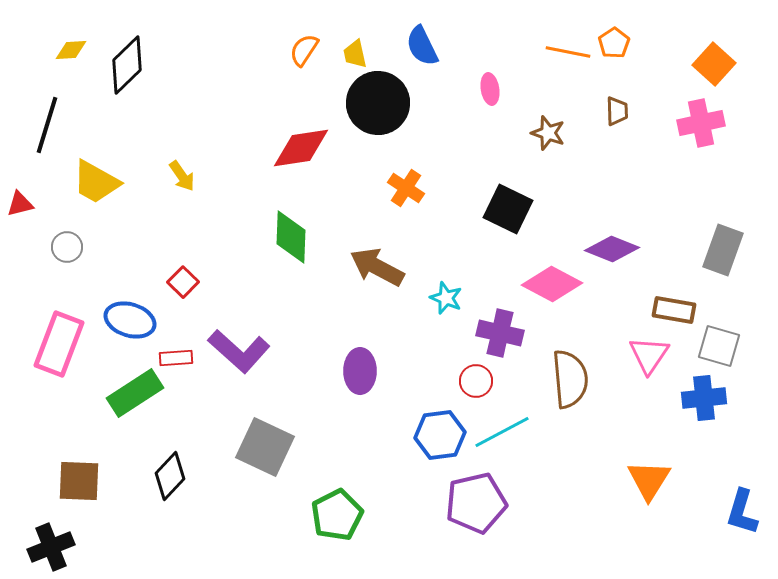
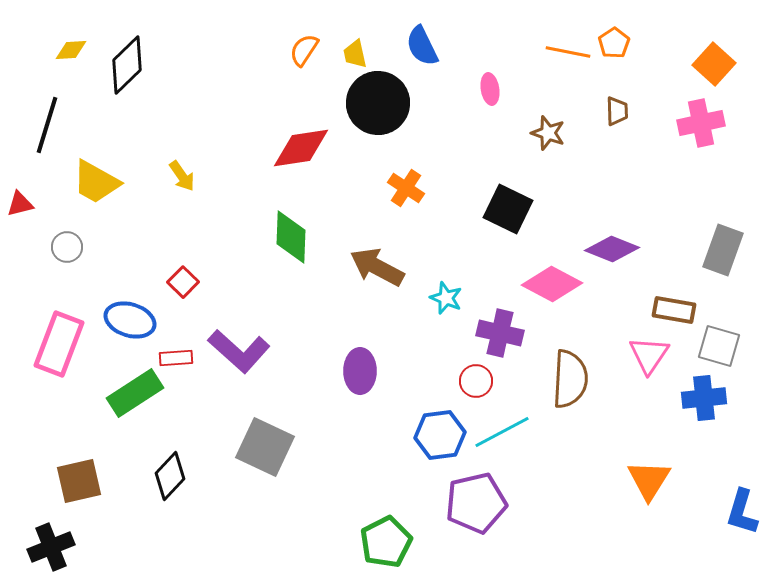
brown semicircle at (570, 379): rotated 8 degrees clockwise
brown square at (79, 481): rotated 15 degrees counterclockwise
green pentagon at (337, 515): moved 49 px right, 27 px down
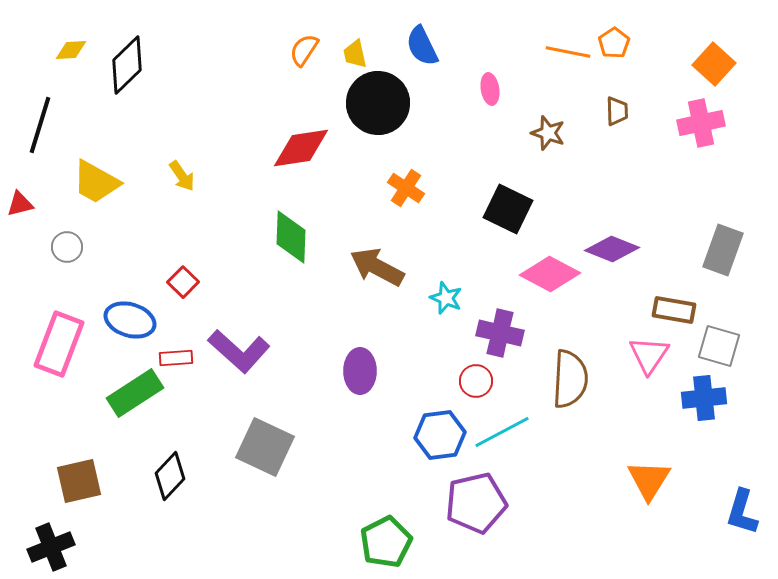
black line at (47, 125): moved 7 px left
pink diamond at (552, 284): moved 2 px left, 10 px up
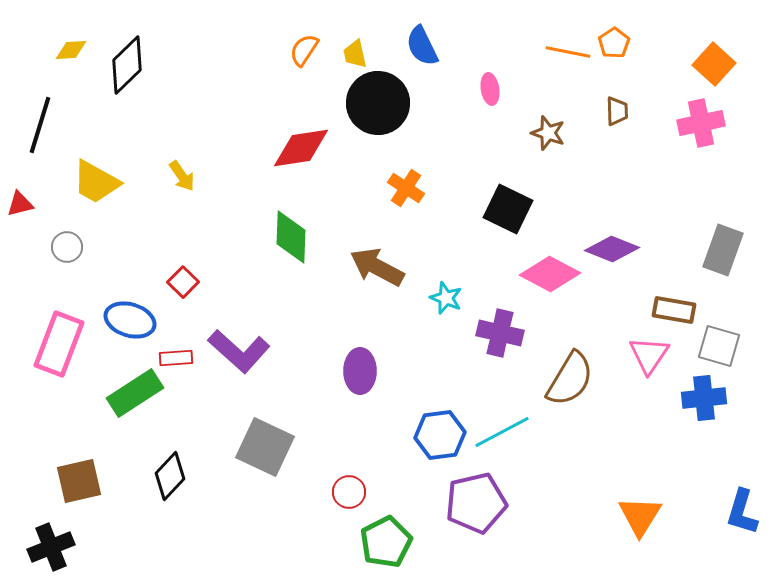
brown semicircle at (570, 379): rotated 28 degrees clockwise
red circle at (476, 381): moved 127 px left, 111 px down
orange triangle at (649, 480): moved 9 px left, 36 px down
